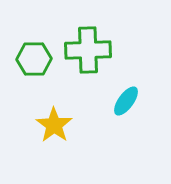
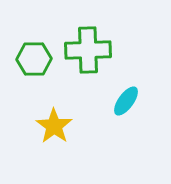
yellow star: moved 1 px down
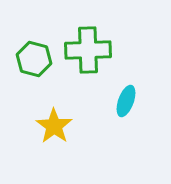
green hexagon: rotated 16 degrees clockwise
cyan ellipse: rotated 16 degrees counterclockwise
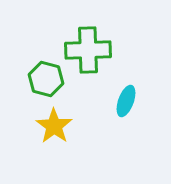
green hexagon: moved 12 px right, 20 px down
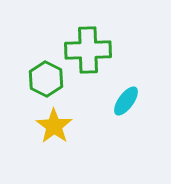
green hexagon: rotated 12 degrees clockwise
cyan ellipse: rotated 16 degrees clockwise
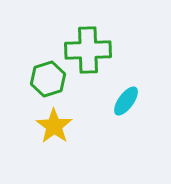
green hexagon: moved 2 px right; rotated 16 degrees clockwise
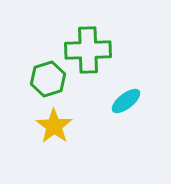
cyan ellipse: rotated 16 degrees clockwise
